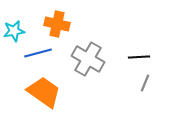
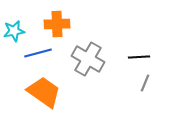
orange cross: rotated 15 degrees counterclockwise
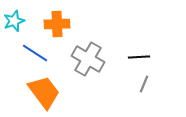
cyan star: moved 10 px up; rotated 10 degrees counterclockwise
blue line: moved 3 px left; rotated 48 degrees clockwise
gray line: moved 1 px left, 1 px down
orange trapezoid: rotated 18 degrees clockwise
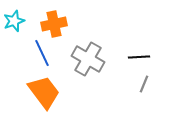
orange cross: moved 3 px left; rotated 10 degrees counterclockwise
blue line: moved 7 px right; rotated 32 degrees clockwise
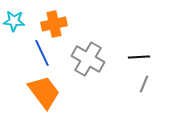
cyan star: rotated 25 degrees clockwise
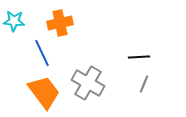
orange cross: moved 6 px right, 1 px up
gray cross: moved 24 px down
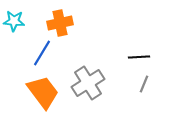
blue line: rotated 56 degrees clockwise
gray cross: rotated 28 degrees clockwise
orange trapezoid: moved 1 px left
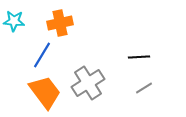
blue line: moved 2 px down
gray line: moved 4 px down; rotated 36 degrees clockwise
orange trapezoid: moved 2 px right
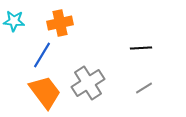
black line: moved 2 px right, 9 px up
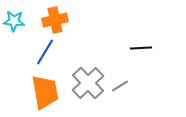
orange cross: moved 5 px left, 3 px up
blue line: moved 3 px right, 3 px up
gray cross: rotated 12 degrees counterclockwise
gray line: moved 24 px left, 2 px up
orange trapezoid: rotated 27 degrees clockwise
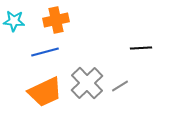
orange cross: moved 1 px right
blue line: rotated 44 degrees clockwise
gray cross: moved 1 px left
orange trapezoid: rotated 75 degrees clockwise
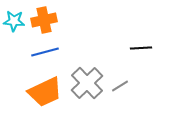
orange cross: moved 12 px left
